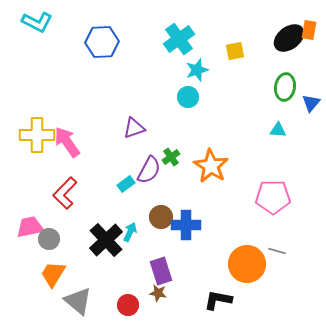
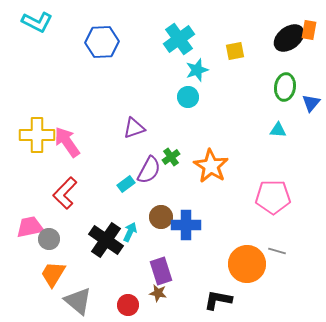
black cross: rotated 12 degrees counterclockwise
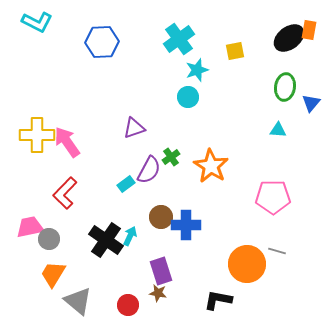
cyan arrow: moved 4 px down
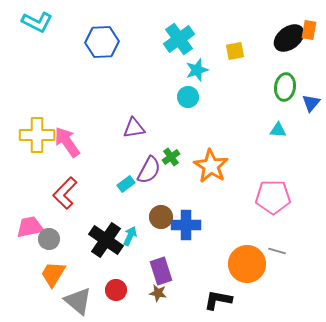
purple triangle: rotated 10 degrees clockwise
red circle: moved 12 px left, 15 px up
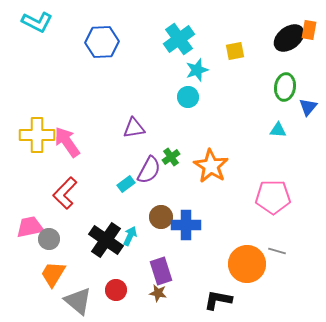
blue triangle: moved 3 px left, 4 px down
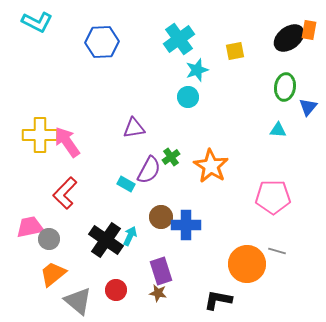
yellow cross: moved 3 px right
cyan rectangle: rotated 66 degrees clockwise
orange trapezoid: rotated 20 degrees clockwise
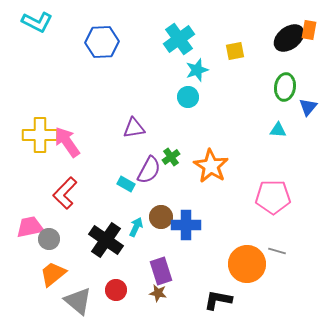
cyan arrow: moved 6 px right, 9 px up
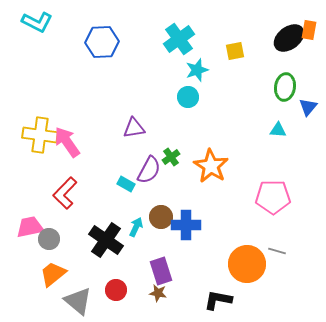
yellow cross: rotated 8 degrees clockwise
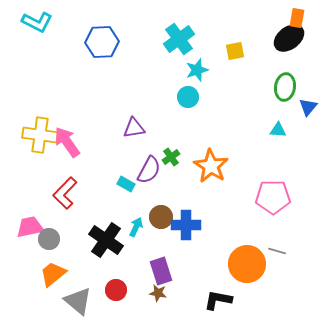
orange rectangle: moved 12 px left, 12 px up
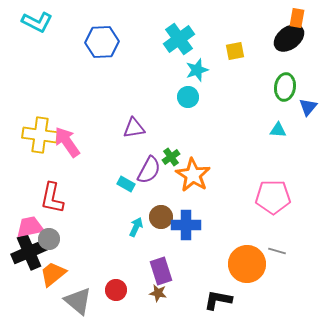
orange star: moved 18 px left, 9 px down
red L-shape: moved 13 px left, 5 px down; rotated 32 degrees counterclockwise
black cross: moved 77 px left, 12 px down; rotated 32 degrees clockwise
